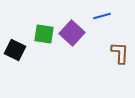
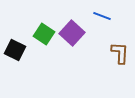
blue line: rotated 36 degrees clockwise
green square: rotated 25 degrees clockwise
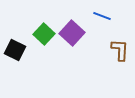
green square: rotated 10 degrees clockwise
brown L-shape: moved 3 px up
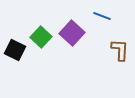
green square: moved 3 px left, 3 px down
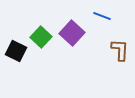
black square: moved 1 px right, 1 px down
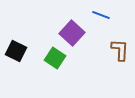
blue line: moved 1 px left, 1 px up
green square: moved 14 px right, 21 px down; rotated 10 degrees counterclockwise
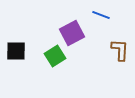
purple square: rotated 20 degrees clockwise
black square: rotated 25 degrees counterclockwise
green square: moved 2 px up; rotated 25 degrees clockwise
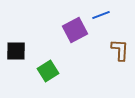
blue line: rotated 42 degrees counterclockwise
purple square: moved 3 px right, 3 px up
green square: moved 7 px left, 15 px down
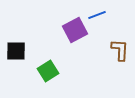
blue line: moved 4 px left
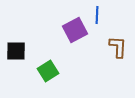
blue line: rotated 66 degrees counterclockwise
brown L-shape: moved 2 px left, 3 px up
